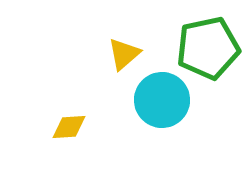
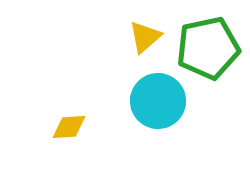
yellow triangle: moved 21 px right, 17 px up
cyan circle: moved 4 px left, 1 px down
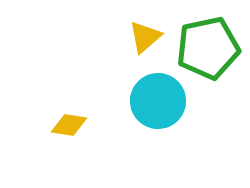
yellow diamond: moved 2 px up; rotated 12 degrees clockwise
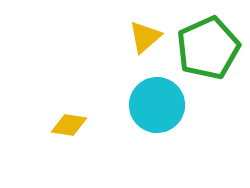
green pentagon: rotated 12 degrees counterclockwise
cyan circle: moved 1 px left, 4 px down
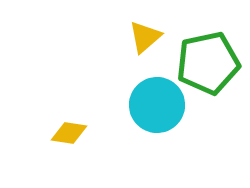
green pentagon: moved 15 px down; rotated 12 degrees clockwise
yellow diamond: moved 8 px down
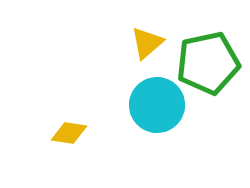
yellow triangle: moved 2 px right, 6 px down
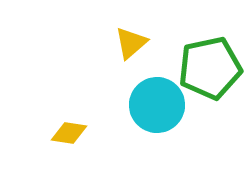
yellow triangle: moved 16 px left
green pentagon: moved 2 px right, 5 px down
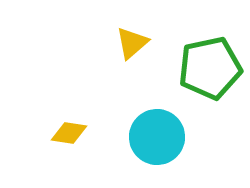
yellow triangle: moved 1 px right
cyan circle: moved 32 px down
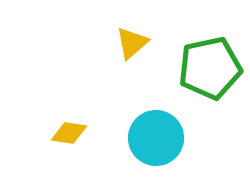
cyan circle: moved 1 px left, 1 px down
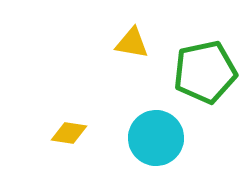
yellow triangle: rotated 51 degrees clockwise
green pentagon: moved 5 px left, 4 px down
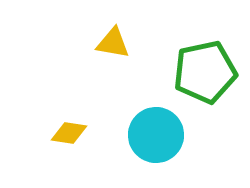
yellow triangle: moved 19 px left
cyan circle: moved 3 px up
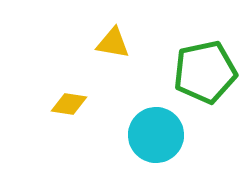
yellow diamond: moved 29 px up
